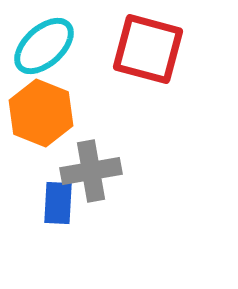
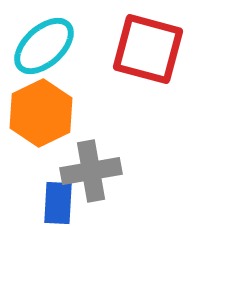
orange hexagon: rotated 12 degrees clockwise
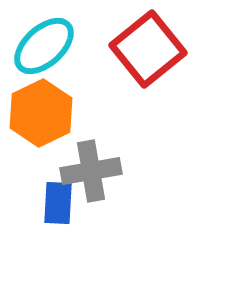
red square: rotated 36 degrees clockwise
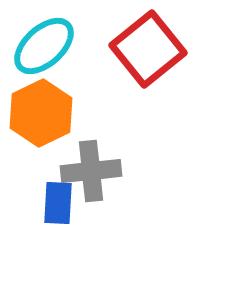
gray cross: rotated 4 degrees clockwise
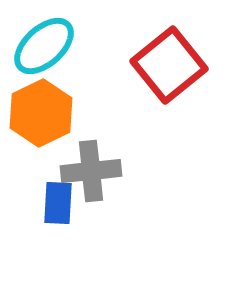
red square: moved 21 px right, 16 px down
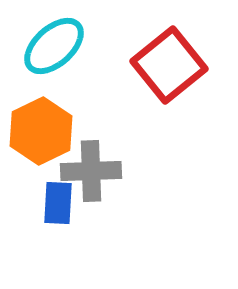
cyan ellipse: moved 10 px right
orange hexagon: moved 18 px down
gray cross: rotated 4 degrees clockwise
